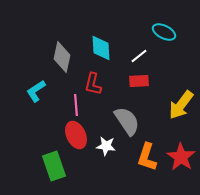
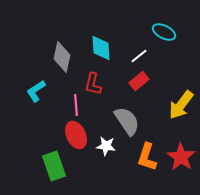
red rectangle: rotated 36 degrees counterclockwise
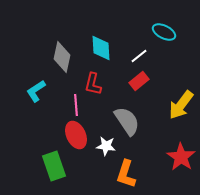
orange L-shape: moved 21 px left, 17 px down
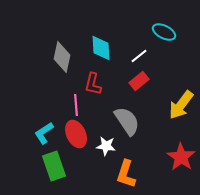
cyan L-shape: moved 8 px right, 42 px down
red ellipse: moved 1 px up
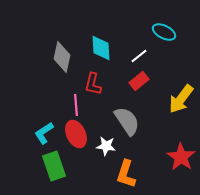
yellow arrow: moved 6 px up
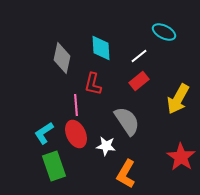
gray diamond: moved 1 px down
yellow arrow: moved 3 px left; rotated 8 degrees counterclockwise
orange L-shape: rotated 12 degrees clockwise
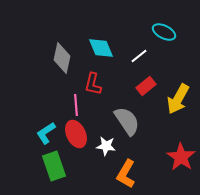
cyan diamond: rotated 20 degrees counterclockwise
red rectangle: moved 7 px right, 5 px down
cyan L-shape: moved 2 px right
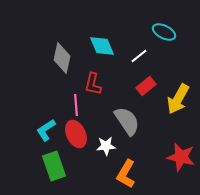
cyan diamond: moved 1 px right, 2 px up
cyan L-shape: moved 3 px up
white star: rotated 12 degrees counterclockwise
red star: rotated 20 degrees counterclockwise
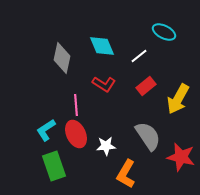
red L-shape: moved 11 px right; rotated 70 degrees counterclockwise
gray semicircle: moved 21 px right, 15 px down
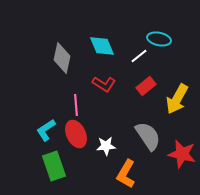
cyan ellipse: moved 5 px left, 7 px down; rotated 15 degrees counterclockwise
yellow arrow: moved 1 px left
red star: moved 1 px right, 3 px up
